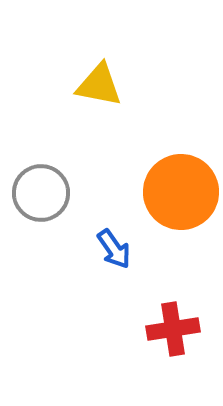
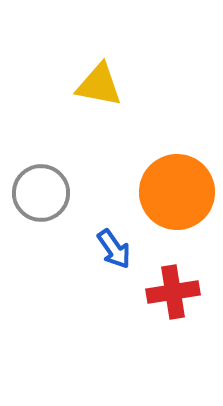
orange circle: moved 4 px left
red cross: moved 37 px up
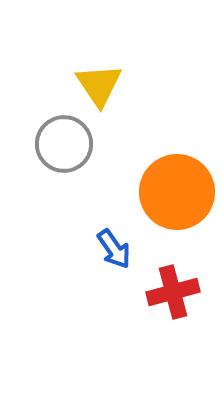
yellow triangle: rotated 45 degrees clockwise
gray circle: moved 23 px right, 49 px up
red cross: rotated 6 degrees counterclockwise
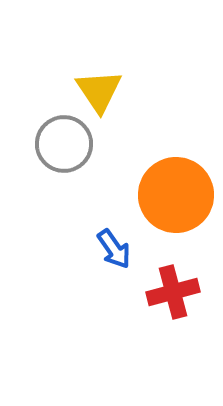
yellow triangle: moved 6 px down
orange circle: moved 1 px left, 3 px down
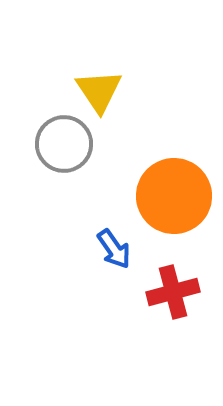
orange circle: moved 2 px left, 1 px down
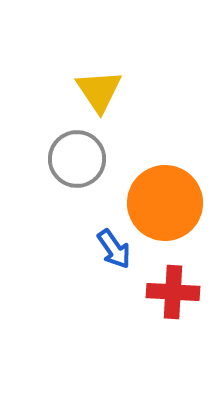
gray circle: moved 13 px right, 15 px down
orange circle: moved 9 px left, 7 px down
red cross: rotated 18 degrees clockwise
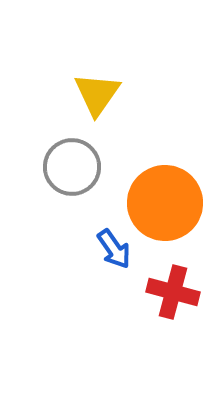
yellow triangle: moved 2 px left, 3 px down; rotated 9 degrees clockwise
gray circle: moved 5 px left, 8 px down
red cross: rotated 12 degrees clockwise
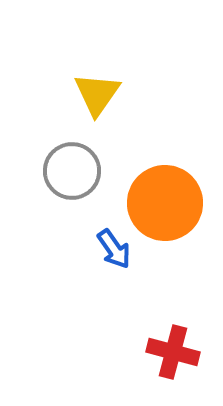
gray circle: moved 4 px down
red cross: moved 60 px down
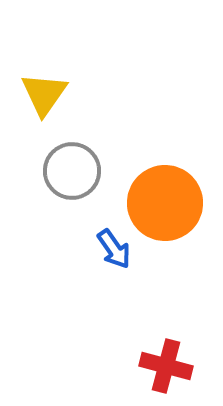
yellow triangle: moved 53 px left
red cross: moved 7 px left, 14 px down
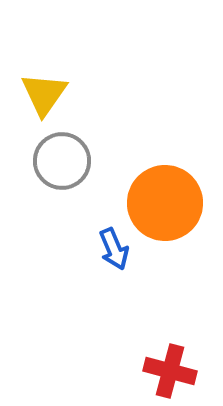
gray circle: moved 10 px left, 10 px up
blue arrow: rotated 12 degrees clockwise
red cross: moved 4 px right, 5 px down
